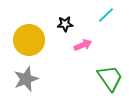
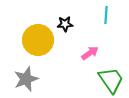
cyan line: rotated 42 degrees counterclockwise
yellow circle: moved 9 px right
pink arrow: moved 7 px right, 8 px down; rotated 12 degrees counterclockwise
green trapezoid: moved 1 px right, 2 px down
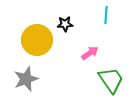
yellow circle: moved 1 px left
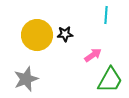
black star: moved 10 px down
yellow circle: moved 5 px up
pink arrow: moved 3 px right, 2 px down
green trapezoid: moved 1 px left; rotated 64 degrees clockwise
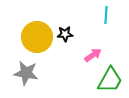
yellow circle: moved 2 px down
gray star: moved 6 px up; rotated 30 degrees clockwise
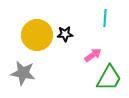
cyan line: moved 1 px left, 3 px down
yellow circle: moved 2 px up
gray star: moved 3 px left
green trapezoid: moved 1 px left, 2 px up
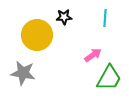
black star: moved 1 px left, 17 px up
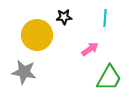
pink arrow: moved 3 px left, 6 px up
gray star: moved 1 px right, 1 px up
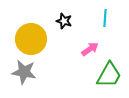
black star: moved 4 px down; rotated 21 degrees clockwise
yellow circle: moved 6 px left, 4 px down
green trapezoid: moved 3 px up
